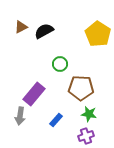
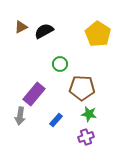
brown pentagon: moved 1 px right
purple cross: moved 1 px down
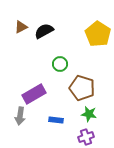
brown pentagon: rotated 15 degrees clockwise
purple rectangle: rotated 20 degrees clockwise
blue rectangle: rotated 56 degrees clockwise
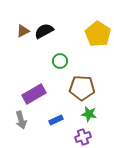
brown triangle: moved 2 px right, 4 px down
green circle: moved 3 px up
brown pentagon: rotated 15 degrees counterclockwise
gray arrow: moved 1 px right, 4 px down; rotated 24 degrees counterclockwise
blue rectangle: rotated 32 degrees counterclockwise
purple cross: moved 3 px left
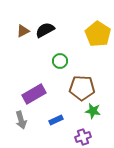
black semicircle: moved 1 px right, 1 px up
green star: moved 4 px right, 3 px up
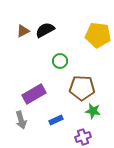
yellow pentagon: moved 1 px down; rotated 25 degrees counterclockwise
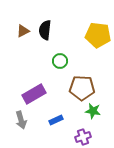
black semicircle: rotated 54 degrees counterclockwise
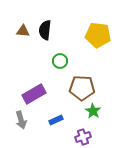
brown triangle: rotated 32 degrees clockwise
green star: rotated 21 degrees clockwise
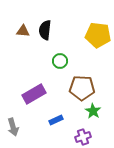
gray arrow: moved 8 px left, 7 px down
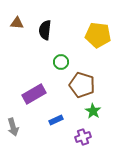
brown triangle: moved 6 px left, 8 px up
green circle: moved 1 px right, 1 px down
brown pentagon: moved 3 px up; rotated 15 degrees clockwise
